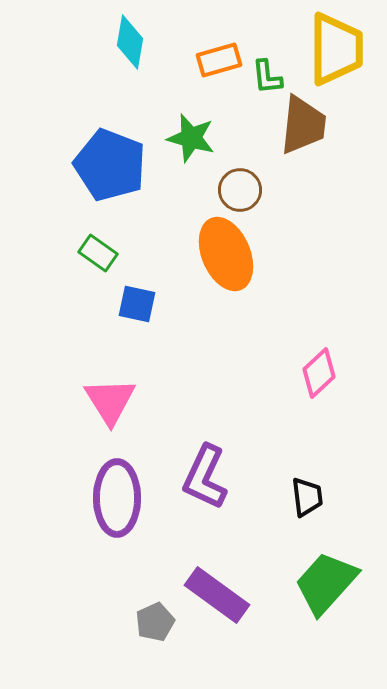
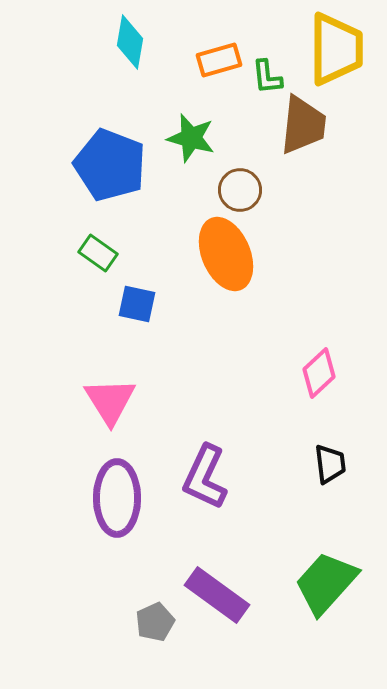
black trapezoid: moved 23 px right, 33 px up
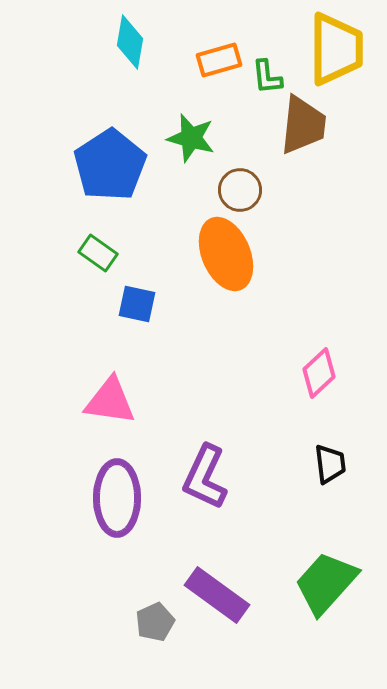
blue pentagon: rotated 18 degrees clockwise
pink triangle: rotated 50 degrees counterclockwise
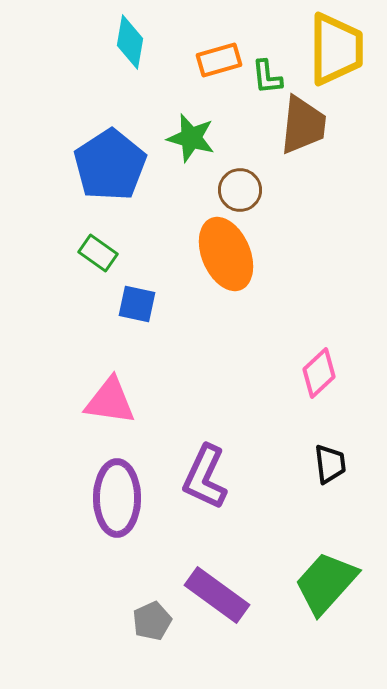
gray pentagon: moved 3 px left, 1 px up
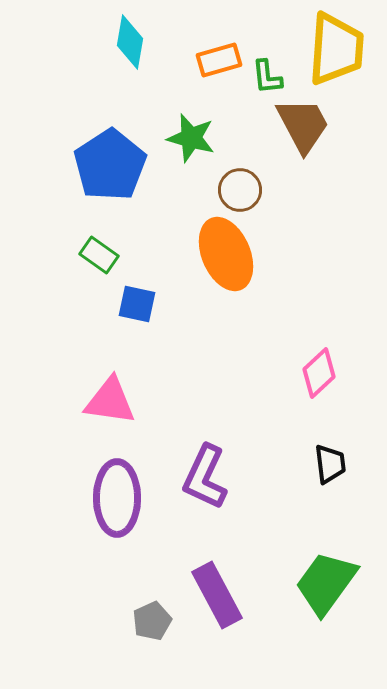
yellow trapezoid: rotated 4 degrees clockwise
brown trapezoid: rotated 34 degrees counterclockwise
green rectangle: moved 1 px right, 2 px down
green trapezoid: rotated 6 degrees counterclockwise
purple rectangle: rotated 26 degrees clockwise
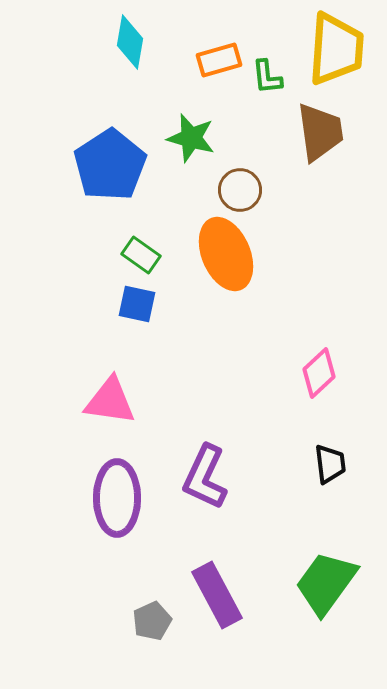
brown trapezoid: moved 17 px right, 7 px down; rotated 20 degrees clockwise
green rectangle: moved 42 px right
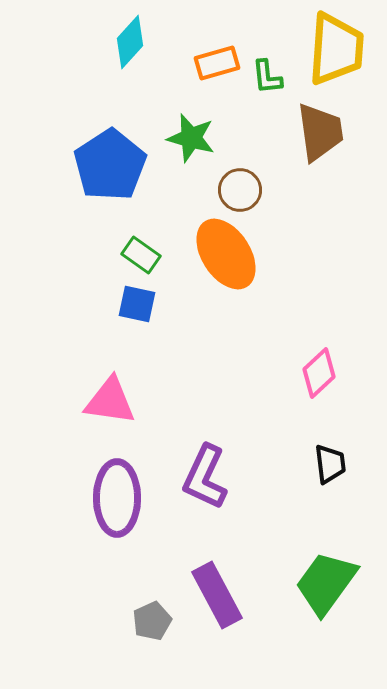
cyan diamond: rotated 32 degrees clockwise
orange rectangle: moved 2 px left, 3 px down
orange ellipse: rotated 10 degrees counterclockwise
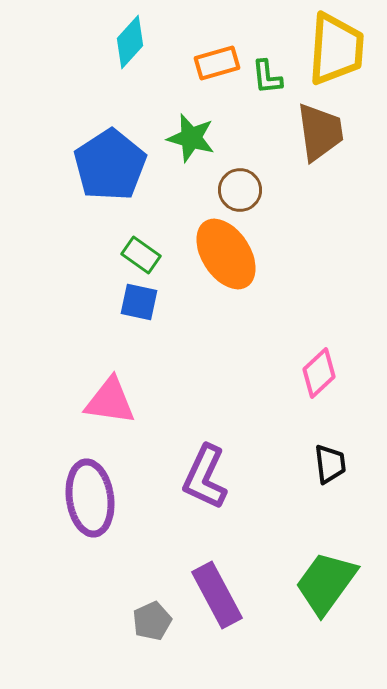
blue square: moved 2 px right, 2 px up
purple ellipse: moved 27 px left; rotated 8 degrees counterclockwise
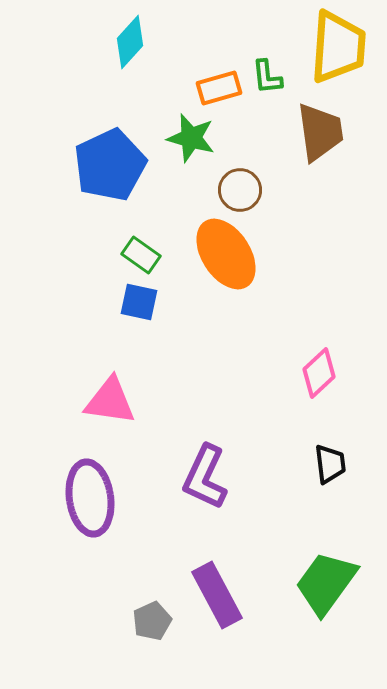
yellow trapezoid: moved 2 px right, 2 px up
orange rectangle: moved 2 px right, 25 px down
blue pentagon: rotated 8 degrees clockwise
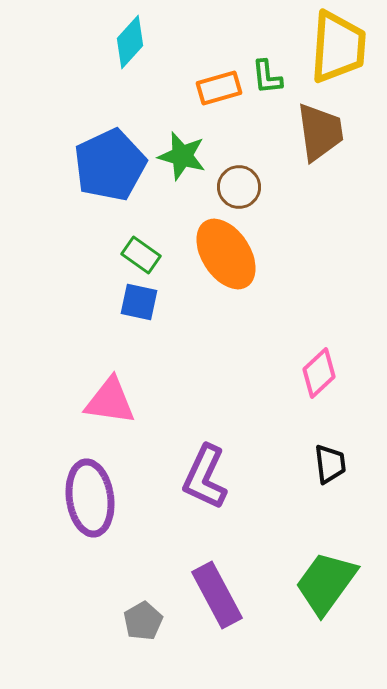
green star: moved 9 px left, 18 px down
brown circle: moved 1 px left, 3 px up
gray pentagon: moved 9 px left; rotated 6 degrees counterclockwise
